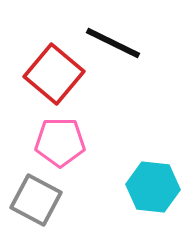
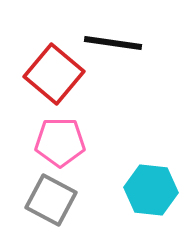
black line: rotated 18 degrees counterclockwise
cyan hexagon: moved 2 px left, 3 px down
gray square: moved 15 px right
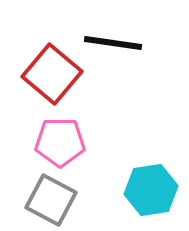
red square: moved 2 px left
cyan hexagon: rotated 15 degrees counterclockwise
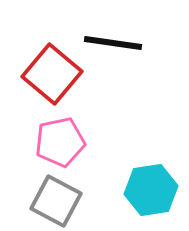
pink pentagon: rotated 12 degrees counterclockwise
gray square: moved 5 px right, 1 px down
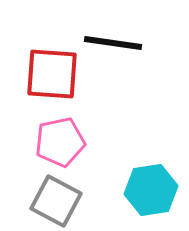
red square: rotated 36 degrees counterclockwise
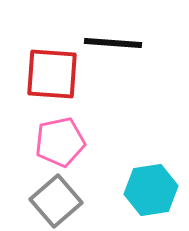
black line: rotated 4 degrees counterclockwise
gray square: rotated 21 degrees clockwise
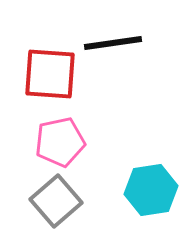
black line: rotated 12 degrees counterclockwise
red square: moved 2 px left
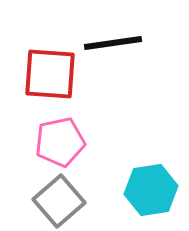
gray square: moved 3 px right
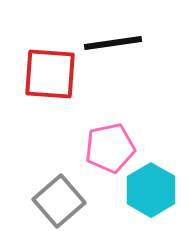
pink pentagon: moved 50 px right, 6 px down
cyan hexagon: rotated 21 degrees counterclockwise
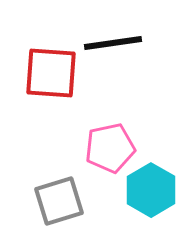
red square: moved 1 px right, 1 px up
gray square: rotated 24 degrees clockwise
